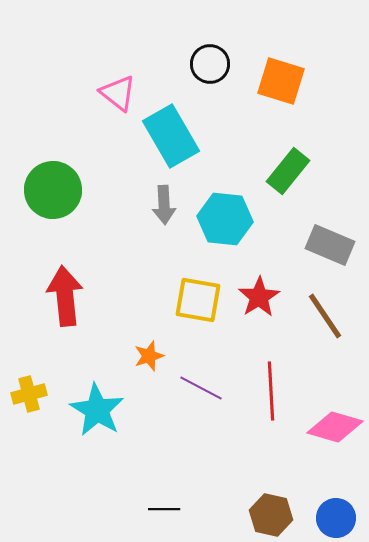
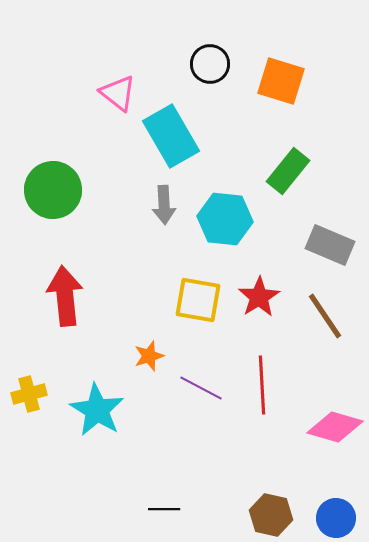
red line: moved 9 px left, 6 px up
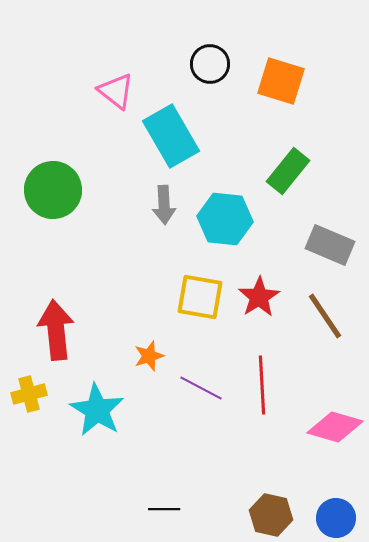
pink triangle: moved 2 px left, 2 px up
red arrow: moved 9 px left, 34 px down
yellow square: moved 2 px right, 3 px up
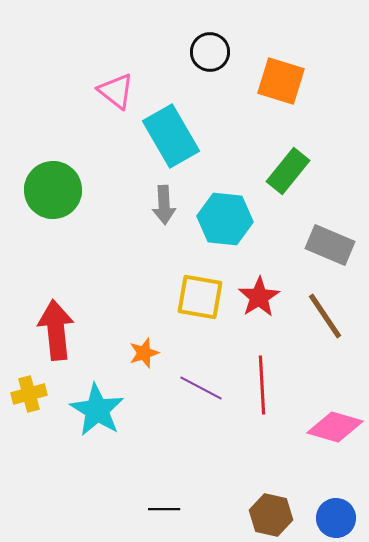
black circle: moved 12 px up
orange star: moved 5 px left, 3 px up
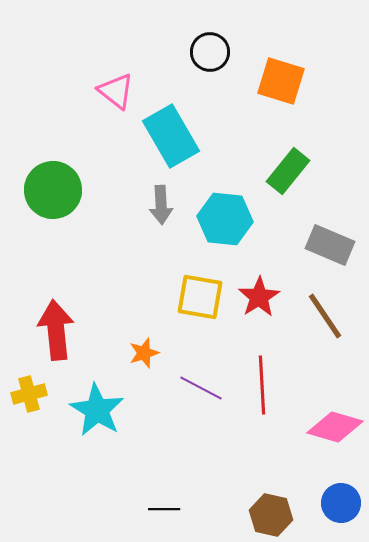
gray arrow: moved 3 px left
blue circle: moved 5 px right, 15 px up
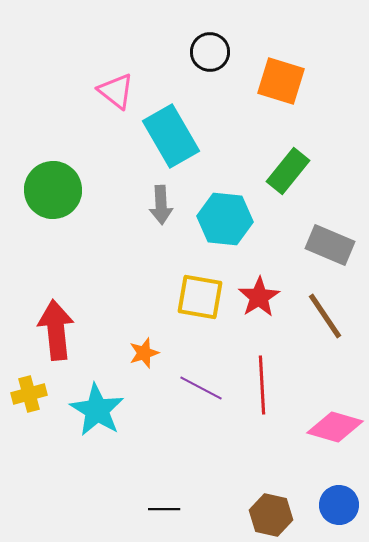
blue circle: moved 2 px left, 2 px down
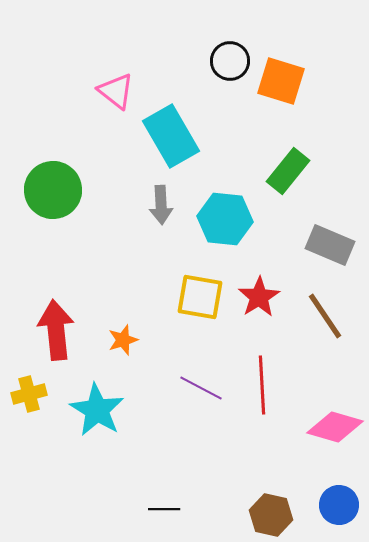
black circle: moved 20 px right, 9 px down
orange star: moved 21 px left, 13 px up
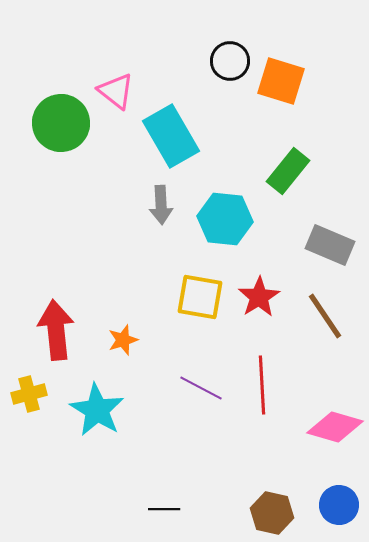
green circle: moved 8 px right, 67 px up
brown hexagon: moved 1 px right, 2 px up
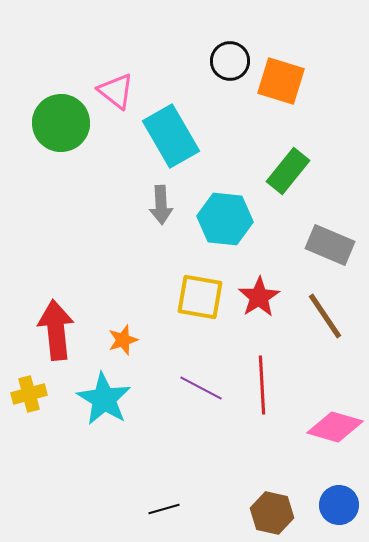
cyan star: moved 7 px right, 11 px up
black line: rotated 16 degrees counterclockwise
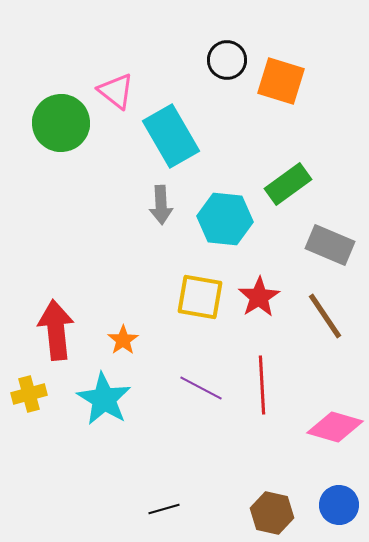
black circle: moved 3 px left, 1 px up
green rectangle: moved 13 px down; rotated 15 degrees clockwise
orange star: rotated 16 degrees counterclockwise
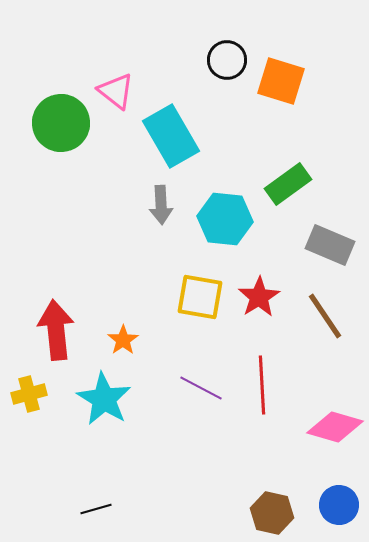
black line: moved 68 px left
